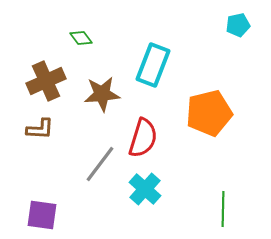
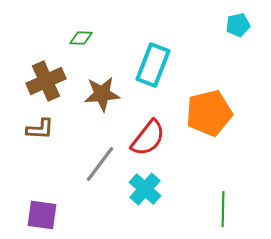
green diamond: rotated 50 degrees counterclockwise
red semicircle: moved 5 px right; rotated 21 degrees clockwise
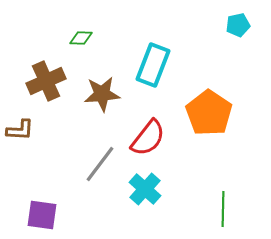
orange pentagon: rotated 24 degrees counterclockwise
brown L-shape: moved 20 px left, 1 px down
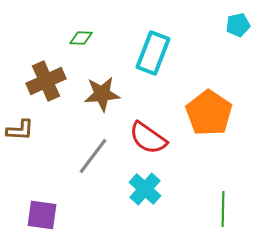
cyan rectangle: moved 12 px up
red semicircle: rotated 87 degrees clockwise
gray line: moved 7 px left, 8 px up
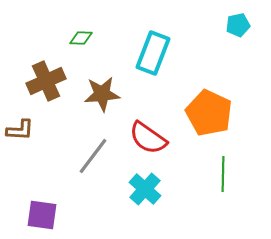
orange pentagon: rotated 9 degrees counterclockwise
green line: moved 35 px up
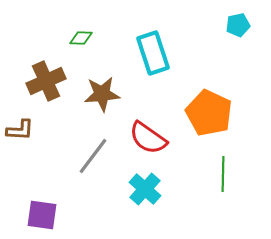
cyan rectangle: rotated 39 degrees counterclockwise
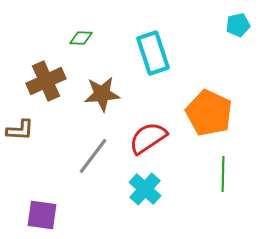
red semicircle: rotated 111 degrees clockwise
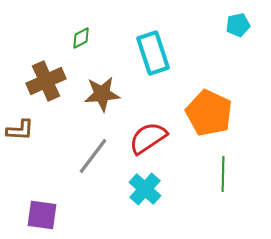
green diamond: rotated 30 degrees counterclockwise
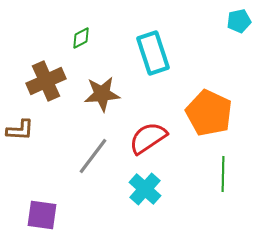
cyan pentagon: moved 1 px right, 4 px up
